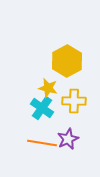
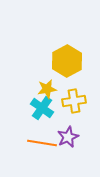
yellow star: moved 1 px left, 1 px down; rotated 24 degrees counterclockwise
yellow cross: rotated 10 degrees counterclockwise
purple star: moved 2 px up
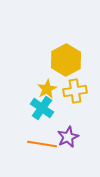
yellow hexagon: moved 1 px left, 1 px up
yellow star: rotated 18 degrees counterclockwise
yellow cross: moved 1 px right, 10 px up
orange line: moved 1 px down
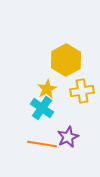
yellow cross: moved 7 px right
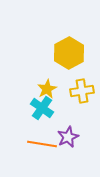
yellow hexagon: moved 3 px right, 7 px up
